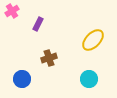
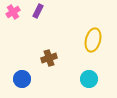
pink cross: moved 1 px right, 1 px down
purple rectangle: moved 13 px up
yellow ellipse: rotated 30 degrees counterclockwise
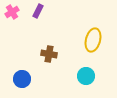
pink cross: moved 1 px left
brown cross: moved 4 px up; rotated 28 degrees clockwise
cyan circle: moved 3 px left, 3 px up
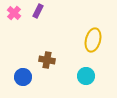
pink cross: moved 2 px right, 1 px down; rotated 16 degrees counterclockwise
brown cross: moved 2 px left, 6 px down
blue circle: moved 1 px right, 2 px up
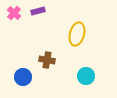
purple rectangle: rotated 48 degrees clockwise
yellow ellipse: moved 16 px left, 6 px up
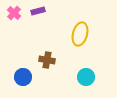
yellow ellipse: moved 3 px right
cyan circle: moved 1 px down
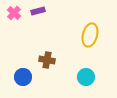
yellow ellipse: moved 10 px right, 1 px down
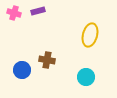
pink cross: rotated 24 degrees counterclockwise
blue circle: moved 1 px left, 7 px up
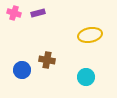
purple rectangle: moved 2 px down
yellow ellipse: rotated 65 degrees clockwise
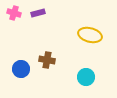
yellow ellipse: rotated 25 degrees clockwise
blue circle: moved 1 px left, 1 px up
